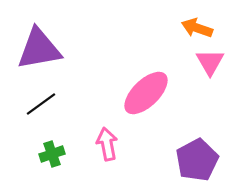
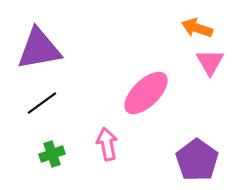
black line: moved 1 px right, 1 px up
purple pentagon: rotated 9 degrees counterclockwise
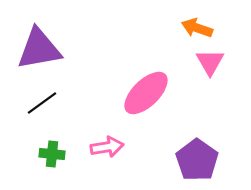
pink arrow: moved 3 px down; rotated 92 degrees clockwise
green cross: rotated 25 degrees clockwise
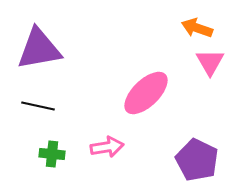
black line: moved 4 px left, 3 px down; rotated 48 degrees clockwise
purple pentagon: rotated 9 degrees counterclockwise
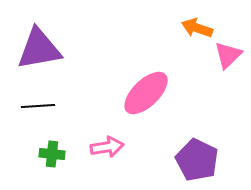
pink triangle: moved 18 px right, 7 px up; rotated 16 degrees clockwise
black line: rotated 16 degrees counterclockwise
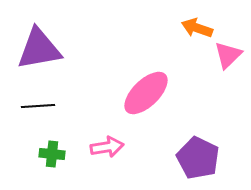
purple pentagon: moved 1 px right, 2 px up
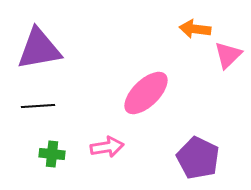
orange arrow: moved 2 px left, 1 px down; rotated 12 degrees counterclockwise
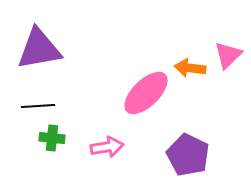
orange arrow: moved 5 px left, 39 px down
green cross: moved 16 px up
purple pentagon: moved 10 px left, 3 px up
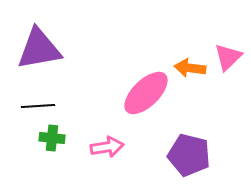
pink triangle: moved 2 px down
purple pentagon: moved 1 px right; rotated 12 degrees counterclockwise
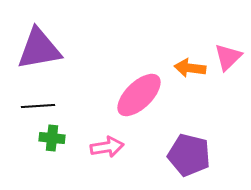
pink ellipse: moved 7 px left, 2 px down
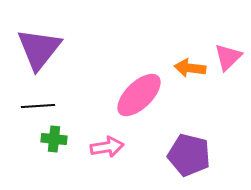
purple triangle: rotated 42 degrees counterclockwise
green cross: moved 2 px right, 1 px down
